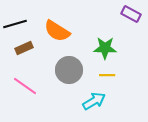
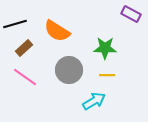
brown rectangle: rotated 18 degrees counterclockwise
pink line: moved 9 px up
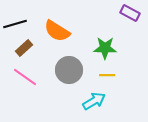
purple rectangle: moved 1 px left, 1 px up
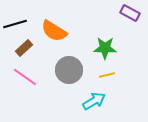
orange semicircle: moved 3 px left
yellow line: rotated 14 degrees counterclockwise
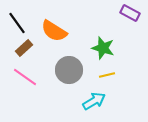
black line: moved 2 px right, 1 px up; rotated 70 degrees clockwise
green star: moved 2 px left; rotated 15 degrees clockwise
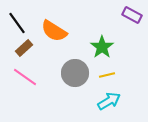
purple rectangle: moved 2 px right, 2 px down
green star: moved 1 px left, 1 px up; rotated 20 degrees clockwise
gray circle: moved 6 px right, 3 px down
cyan arrow: moved 15 px right
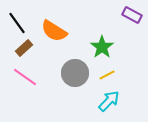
yellow line: rotated 14 degrees counterclockwise
cyan arrow: rotated 15 degrees counterclockwise
